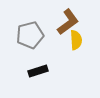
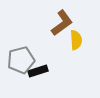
brown L-shape: moved 6 px left, 1 px down
gray pentagon: moved 9 px left, 25 px down
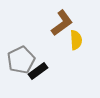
gray pentagon: rotated 12 degrees counterclockwise
black rectangle: rotated 18 degrees counterclockwise
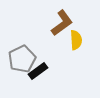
gray pentagon: moved 1 px right, 1 px up
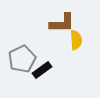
brown L-shape: rotated 36 degrees clockwise
black rectangle: moved 4 px right, 1 px up
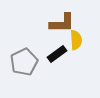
gray pentagon: moved 2 px right, 3 px down
black rectangle: moved 15 px right, 16 px up
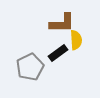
black rectangle: moved 1 px right, 1 px up
gray pentagon: moved 6 px right, 5 px down
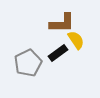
yellow semicircle: rotated 30 degrees counterclockwise
gray pentagon: moved 2 px left, 4 px up
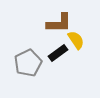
brown L-shape: moved 3 px left
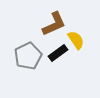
brown L-shape: moved 5 px left, 1 px down; rotated 24 degrees counterclockwise
gray pentagon: moved 7 px up
